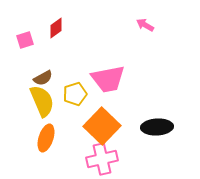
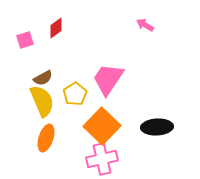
pink trapezoid: rotated 135 degrees clockwise
yellow pentagon: rotated 15 degrees counterclockwise
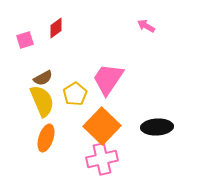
pink arrow: moved 1 px right, 1 px down
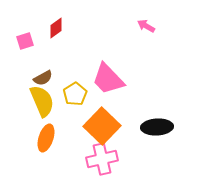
pink square: moved 1 px down
pink trapezoid: rotated 78 degrees counterclockwise
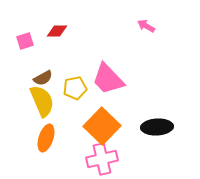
red diamond: moved 1 px right, 3 px down; rotated 35 degrees clockwise
yellow pentagon: moved 6 px up; rotated 20 degrees clockwise
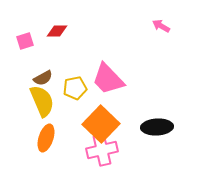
pink arrow: moved 15 px right
orange square: moved 1 px left, 2 px up
pink cross: moved 9 px up
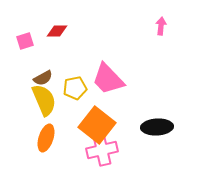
pink arrow: rotated 66 degrees clockwise
yellow semicircle: moved 2 px right, 1 px up
orange square: moved 4 px left, 1 px down; rotated 6 degrees counterclockwise
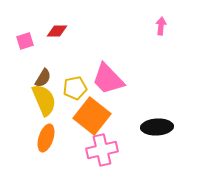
brown semicircle: rotated 30 degrees counterclockwise
orange square: moved 5 px left, 9 px up
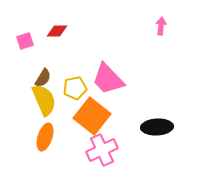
orange ellipse: moved 1 px left, 1 px up
pink cross: rotated 12 degrees counterclockwise
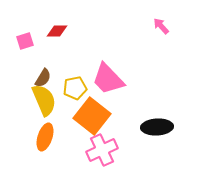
pink arrow: rotated 48 degrees counterclockwise
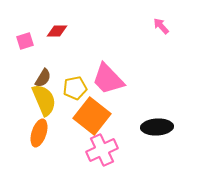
orange ellipse: moved 6 px left, 4 px up
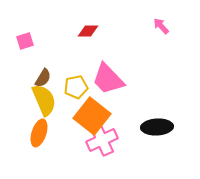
red diamond: moved 31 px right
yellow pentagon: moved 1 px right, 1 px up
pink cross: moved 10 px up
